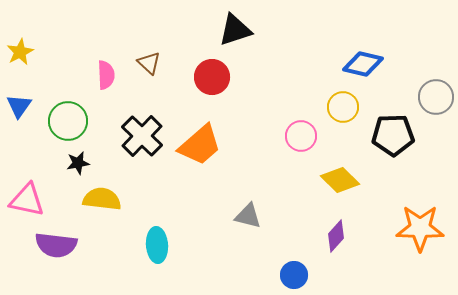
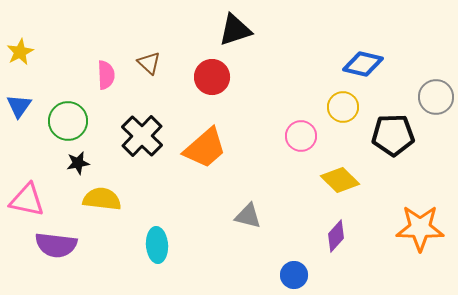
orange trapezoid: moved 5 px right, 3 px down
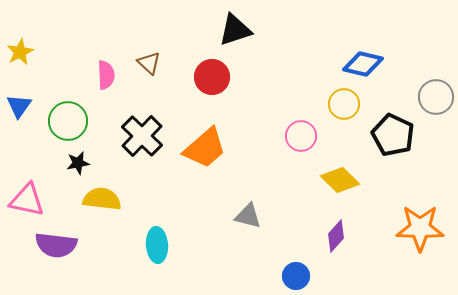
yellow circle: moved 1 px right, 3 px up
black pentagon: rotated 27 degrees clockwise
blue circle: moved 2 px right, 1 px down
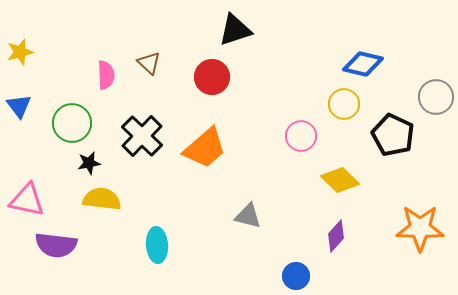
yellow star: rotated 12 degrees clockwise
blue triangle: rotated 12 degrees counterclockwise
green circle: moved 4 px right, 2 px down
black star: moved 11 px right
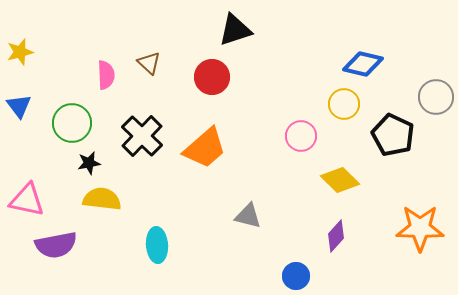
purple semicircle: rotated 18 degrees counterclockwise
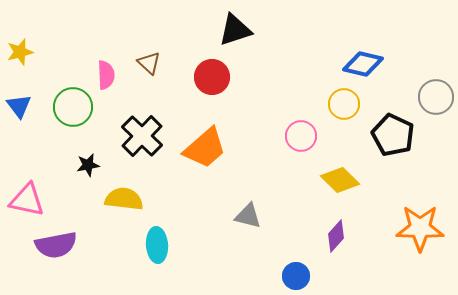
green circle: moved 1 px right, 16 px up
black star: moved 1 px left, 2 px down
yellow semicircle: moved 22 px right
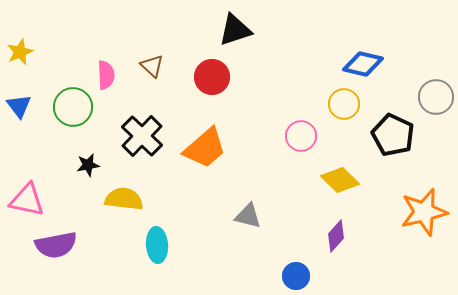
yellow star: rotated 8 degrees counterclockwise
brown triangle: moved 3 px right, 3 px down
orange star: moved 4 px right, 16 px up; rotated 15 degrees counterclockwise
